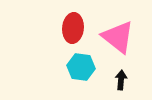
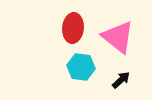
black arrow: rotated 42 degrees clockwise
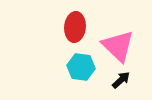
red ellipse: moved 2 px right, 1 px up
pink triangle: moved 9 px down; rotated 6 degrees clockwise
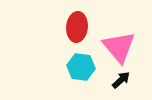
red ellipse: moved 2 px right
pink triangle: moved 1 px right, 1 px down; rotated 6 degrees clockwise
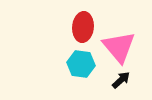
red ellipse: moved 6 px right
cyan hexagon: moved 3 px up
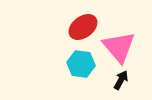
red ellipse: rotated 48 degrees clockwise
black arrow: rotated 18 degrees counterclockwise
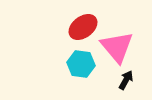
pink triangle: moved 2 px left
black arrow: moved 5 px right
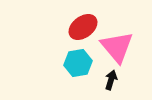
cyan hexagon: moved 3 px left, 1 px up; rotated 16 degrees counterclockwise
black arrow: moved 15 px left; rotated 12 degrees counterclockwise
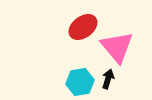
cyan hexagon: moved 2 px right, 19 px down
black arrow: moved 3 px left, 1 px up
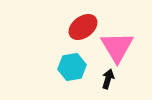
pink triangle: rotated 9 degrees clockwise
cyan hexagon: moved 8 px left, 15 px up
